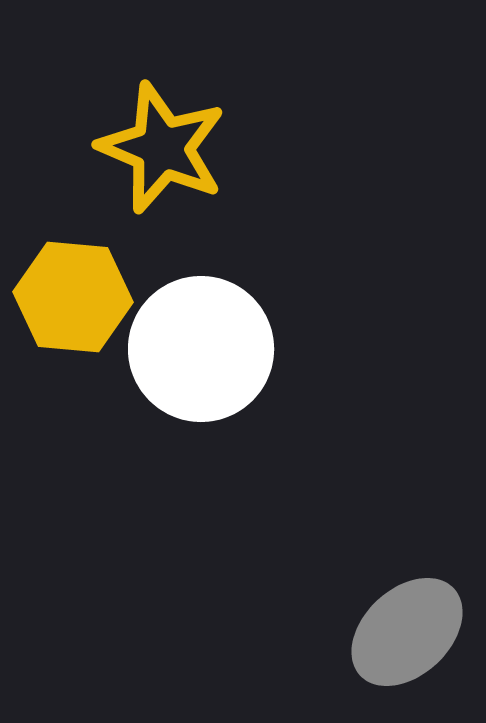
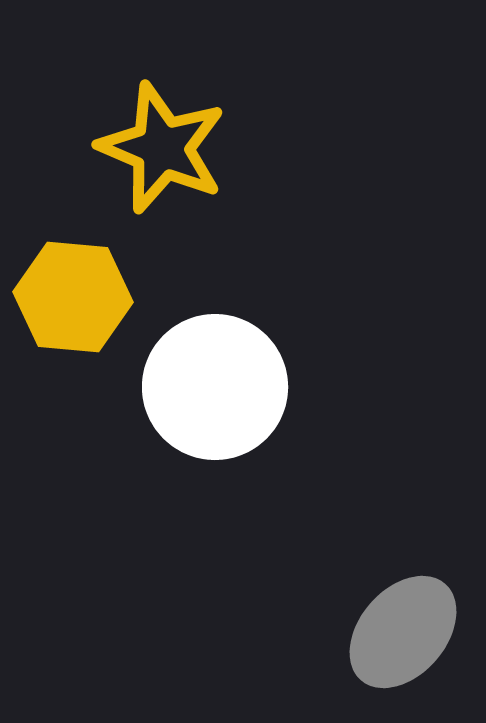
white circle: moved 14 px right, 38 px down
gray ellipse: moved 4 px left; rotated 6 degrees counterclockwise
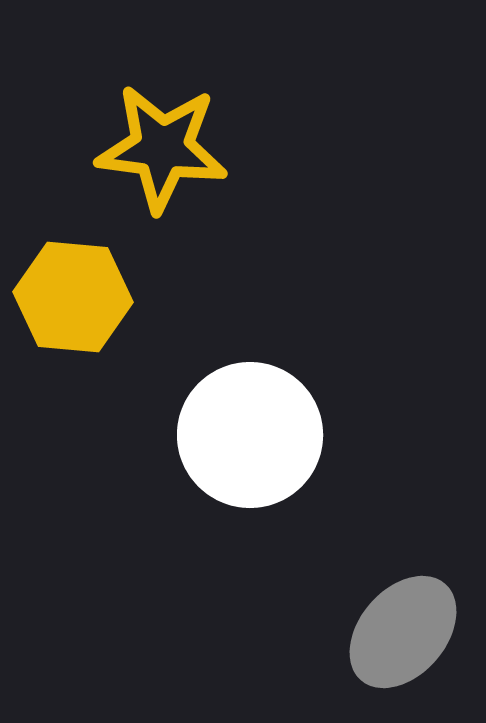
yellow star: rotated 16 degrees counterclockwise
white circle: moved 35 px right, 48 px down
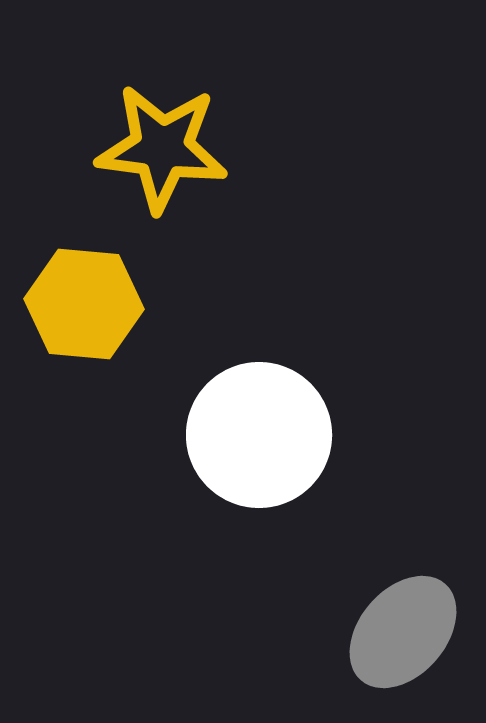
yellow hexagon: moved 11 px right, 7 px down
white circle: moved 9 px right
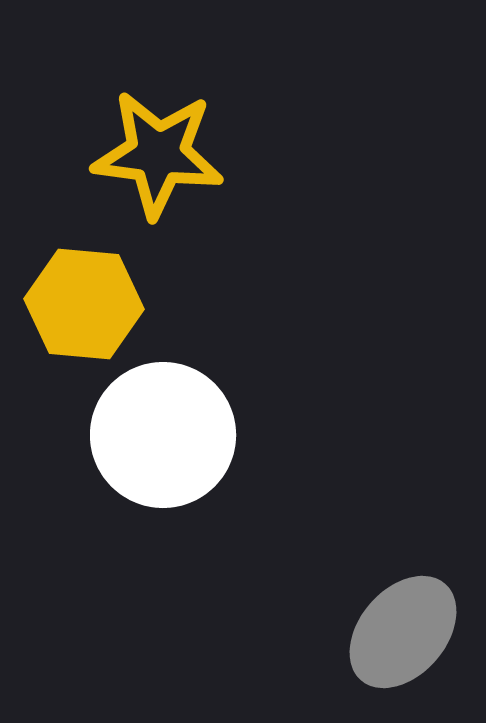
yellow star: moved 4 px left, 6 px down
white circle: moved 96 px left
